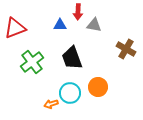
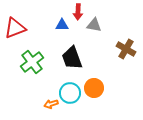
blue triangle: moved 2 px right
orange circle: moved 4 px left, 1 px down
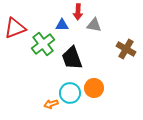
green cross: moved 11 px right, 18 px up
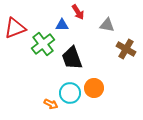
red arrow: rotated 35 degrees counterclockwise
gray triangle: moved 13 px right
orange arrow: rotated 136 degrees counterclockwise
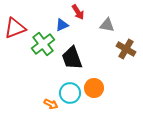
blue triangle: rotated 24 degrees counterclockwise
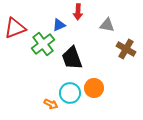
red arrow: rotated 35 degrees clockwise
blue triangle: moved 3 px left
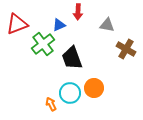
red triangle: moved 2 px right, 4 px up
orange arrow: rotated 144 degrees counterclockwise
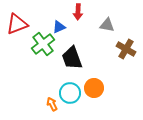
blue triangle: moved 2 px down
orange arrow: moved 1 px right
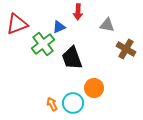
cyan circle: moved 3 px right, 10 px down
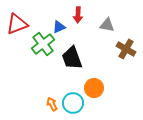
red arrow: moved 3 px down
